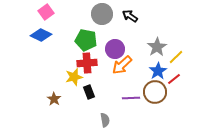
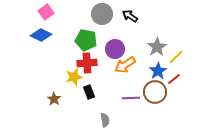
orange arrow: moved 3 px right; rotated 10 degrees clockwise
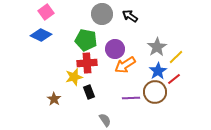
gray semicircle: rotated 24 degrees counterclockwise
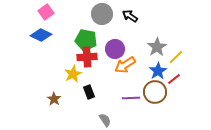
red cross: moved 6 px up
yellow star: moved 1 px left, 3 px up; rotated 12 degrees counterclockwise
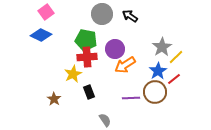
gray star: moved 5 px right
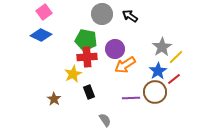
pink square: moved 2 px left
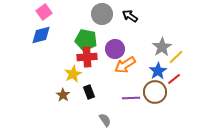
blue diamond: rotated 40 degrees counterclockwise
brown star: moved 9 px right, 4 px up
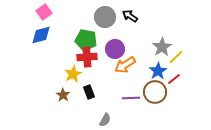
gray circle: moved 3 px right, 3 px down
gray semicircle: rotated 64 degrees clockwise
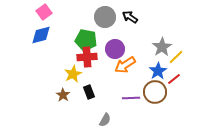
black arrow: moved 1 px down
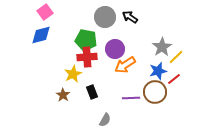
pink square: moved 1 px right
blue star: rotated 18 degrees clockwise
black rectangle: moved 3 px right
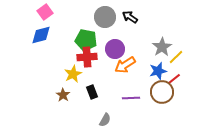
brown circle: moved 7 px right
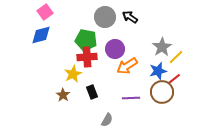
orange arrow: moved 2 px right, 1 px down
gray semicircle: moved 2 px right
